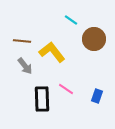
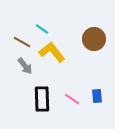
cyan line: moved 29 px left, 9 px down
brown line: moved 1 px down; rotated 24 degrees clockwise
pink line: moved 6 px right, 10 px down
blue rectangle: rotated 24 degrees counterclockwise
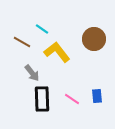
yellow L-shape: moved 5 px right
gray arrow: moved 7 px right, 7 px down
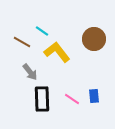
cyan line: moved 2 px down
gray arrow: moved 2 px left, 1 px up
blue rectangle: moved 3 px left
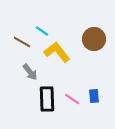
black rectangle: moved 5 px right
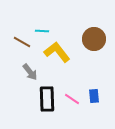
cyan line: rotated 32 degrees counterclockwise
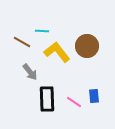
brown circle: moved 7 px left, 7 px down
pink line: moved 2 px right, 3 px down
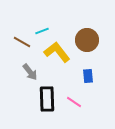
cyan line: rotated 24 degrees counterclockwise
brown circle: moved 6 px up
blue rectangle: moved 6 px left, 20 px up
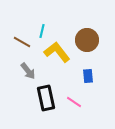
cyan line: rotated 56 degrees counterclockwise
gray arrow: moved 2 px left, 1 px up
black rectangle: moved 1 px left, 1 px up; rotated 10 degrees counterclockwise
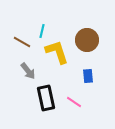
yellow L-shape: rotated 20 degrees clockwise
